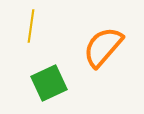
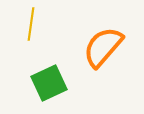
yellow line: moved 2 px up
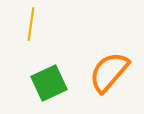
orange semicircle: moved 6 px right, 25 px down
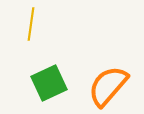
orange semicircle: moved 1 px left, 14 px down
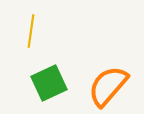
yellow line: moved 7 px down
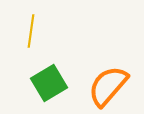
green square: rotated 6 degrees counterclockwise
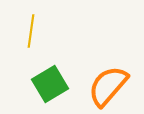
green square: moved 1 px right, 1 px down
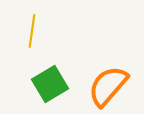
yellow line: moved 1 px right
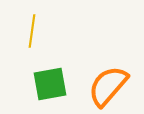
green square: rotated 21 degrees clockwise
